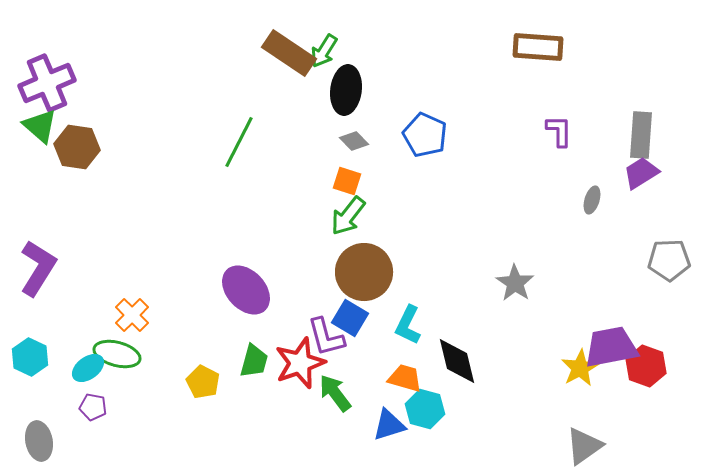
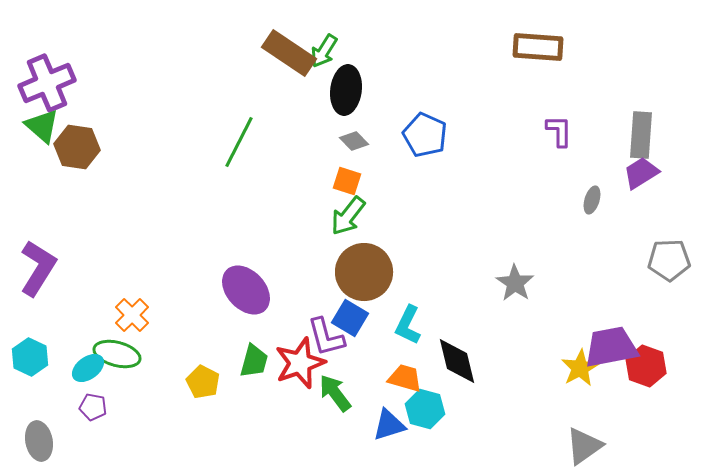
green triangle at (40, 126): moved 2 px right
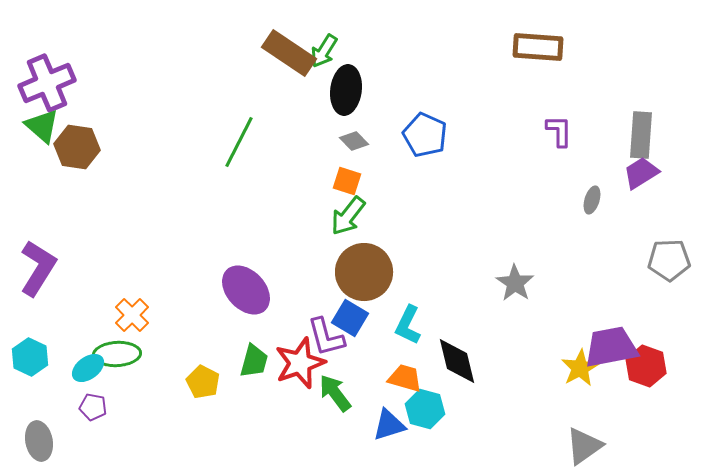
green ellipse at (117, 354): rotated 18 degrees counterclockwise
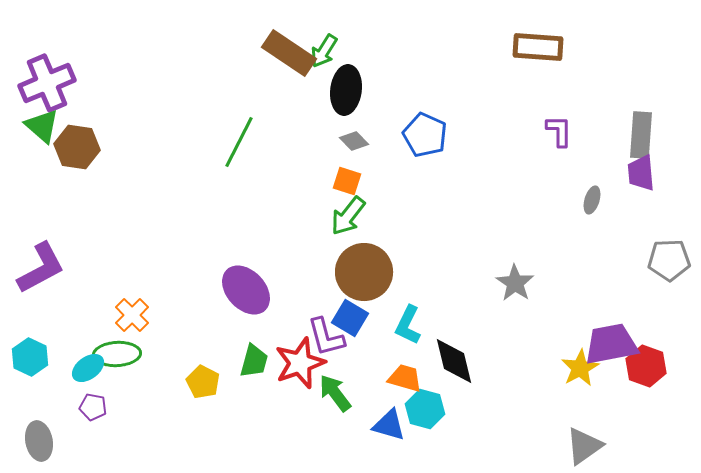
purple trapezoid at (641, 173): rotated 63 degrees counterclockwise
purple L-shape at (38, 268): moved 3 px right; rotated 30 degrees clockwise
purple trapezoid at (611, 347): moved 3 px up
black diamond at (457, 361): moved 3 px left
blue triangle at (389, 425): rotated 33 degrees clockwise
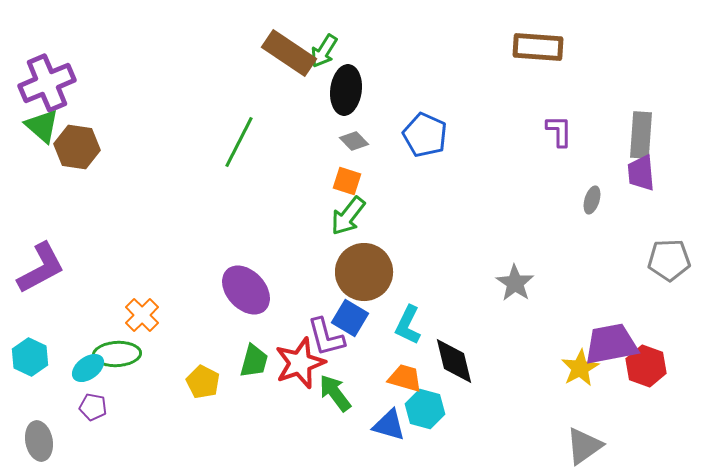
orange cross at (132, 315): moved 10 px right
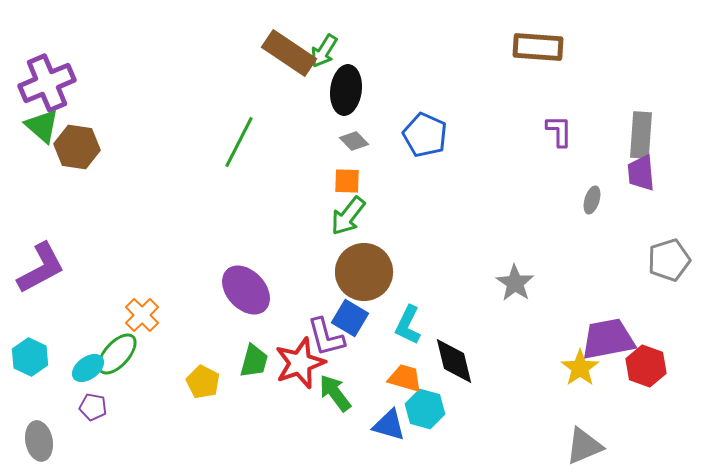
orange square at (347, 181): rotated 16 degrees counterclockwise
gray pentagon at (669, 260): rotated 15 degrees counterclockwise
purple trapezoid at (611, 344): moved 3 px left, 5 px up
green ellipse at (117, 354): rotated 45 degrees counterclockwise
yellow star at (580, 368): rotated 6 degrees counterclockwise
gray triangle at (584, 446): rotated 12 degrees clockwise
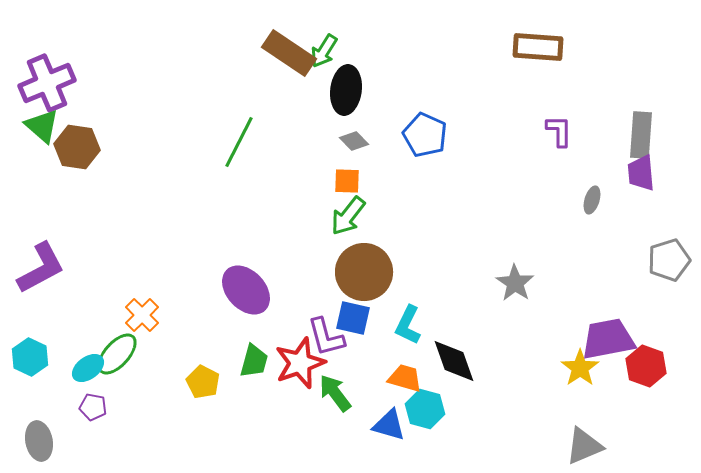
blue square at (350, 318): moved 3 px right; rotated 18 degrees counterclockwise
black diamond at (454, 361): rotated 6 degrees counterclockwise
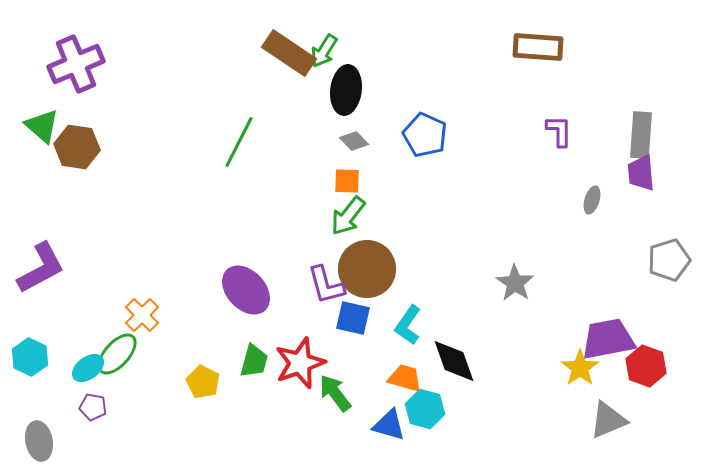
purple cross at (47, 83): moved 29 px right, 19 px up
brown circle at (364, 272): moved 3 px right, 3 px up
cyan L-shape at (408, 325): rotated 9 degrees clockwise
purple L-shape at (326, 337): moved 52 px up
gray triangle at (584, 446): moved 24 px right, 26 px up
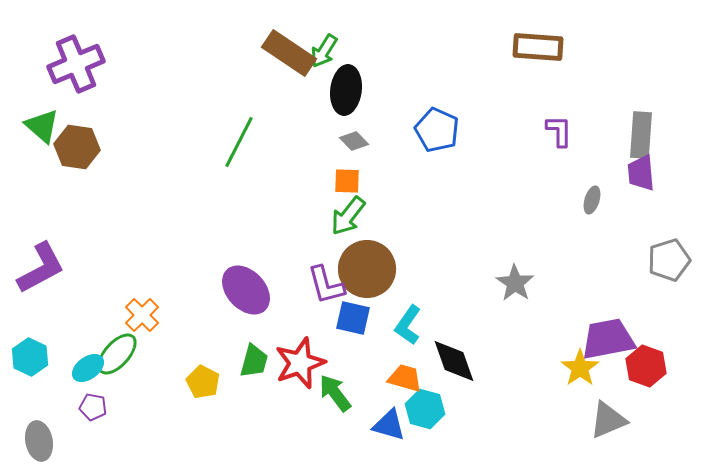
blue pentagon at (425, 135): moved 12 px right, 5 px up
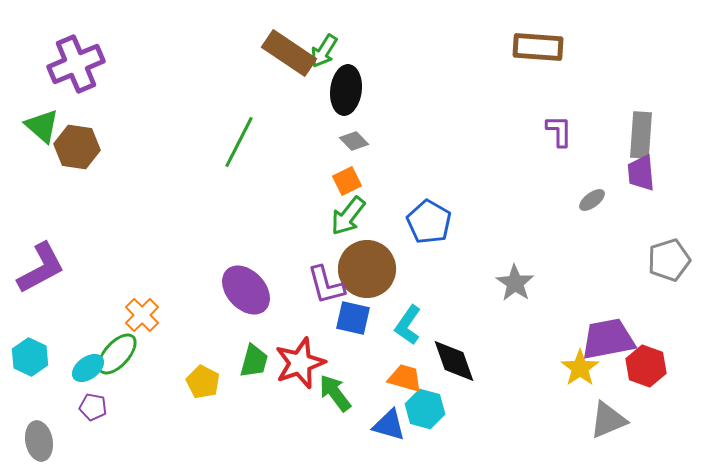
blue pentagon at (437, 130): moved 8 px left, 92 px down; rotated 6 degrees clockwise
orange square at (347, 181): rotated 28 degrees counterclockwise
gray ellipse at (592, 200): rotated 36 degrees clockwise
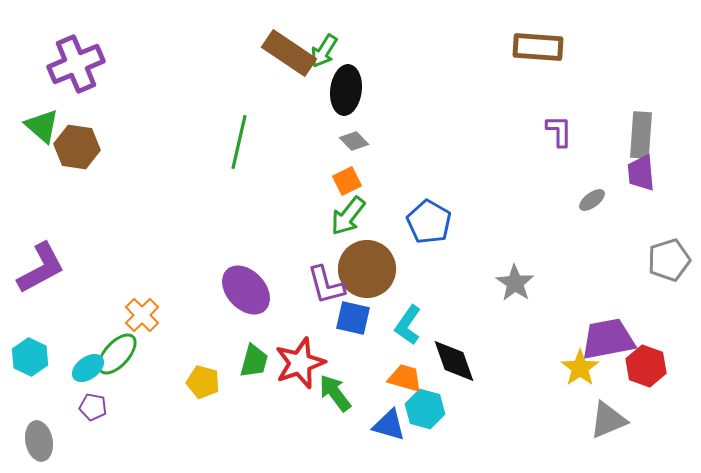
green line at (239, 142): rotated 14 degrees counterclockwise
yellow pentagon at (203, 382): rotated 12 degrees counterclockwise
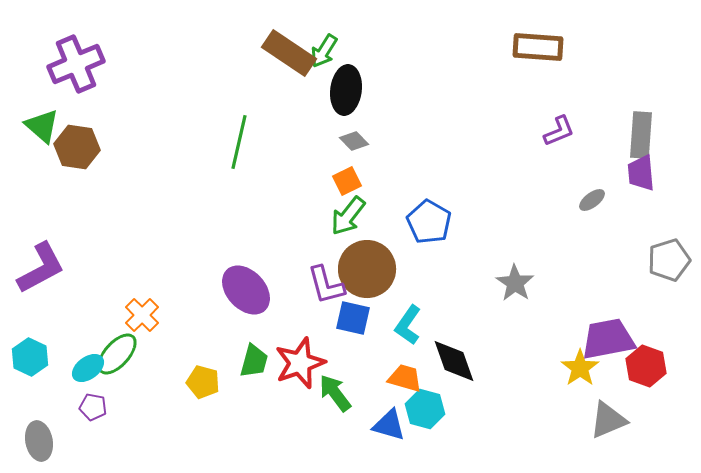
purple L-shape at (559, 131): rotated 68 degrees clockwise
